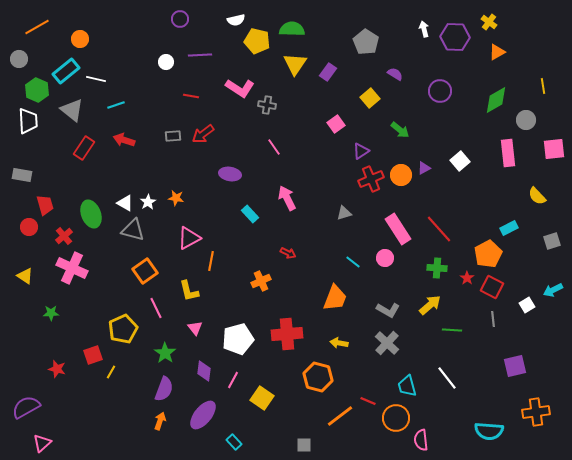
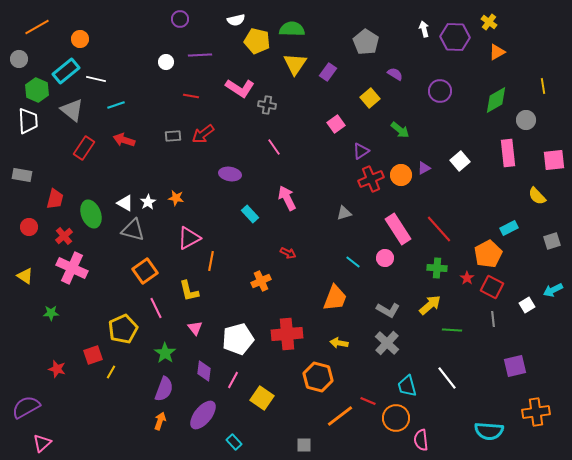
pink square at (554, 149): moved 11 px down
red trapezoid at (45, 205): moved 10 px right, 6 px up; rotated 30 degrees clockwise
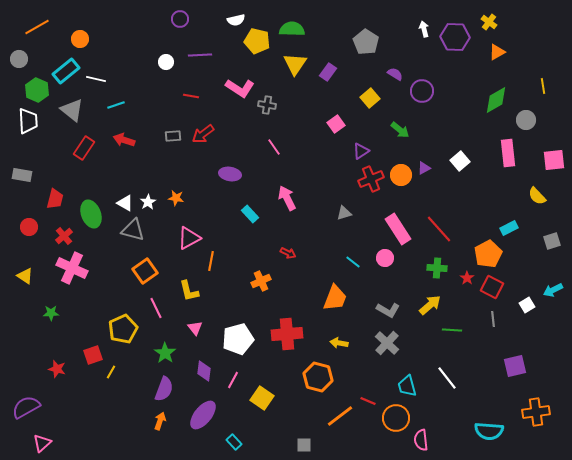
purple circle at (440, 91): moved 18 px left
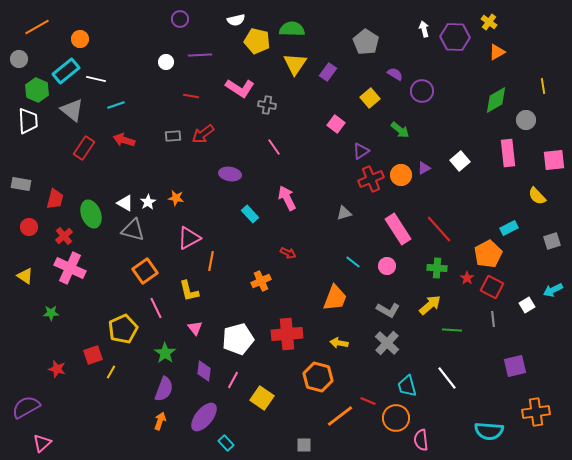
pink square at (336, 124): rotated 18 degrees counterclockwise
gray rectangle at (22, 175): moved 1 px left, 9 px down
pink circle at (385, 258): moved 2 px right, 8 px down
pink cross at (72, 268): moved 2 px left
purple ellipse at (203, 415): moved 1 px right, 2 px down
cyan rectangle at (234, 442): moved 8 px left, 1 px down
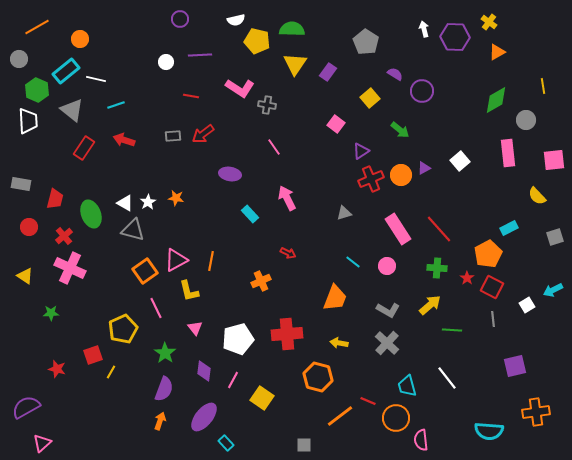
pink triangle at (189, 238): moved 13 px left, 22 px down
gray square at (552, 241): moved 3 px right, 4 px up
